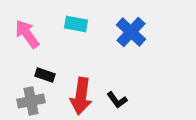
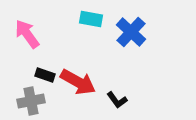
cyan rectangle: moved 15 px right, 5 px up
red arrow: moved 3 px left, 14 px up; rotated 69 degrees counterclockwise
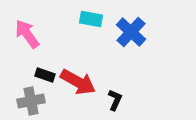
black L-shape: moved 2 px left; rotated 120 degrees counterclockwise
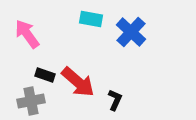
red arrow: rotated 12 degrees clockwise
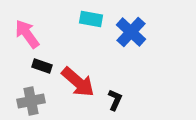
black rectangle: moved 3 px left, 9 px up
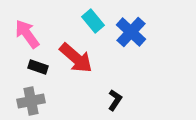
cyan rectangle: moved 2 px right, 2 px down; rotated 40 degrees clockwise
black rectangle: moved 4 px left, 1 px down
red arrow: moved 2 px left, 24 px up
black L-shape: rotated 10 degrees clockwise
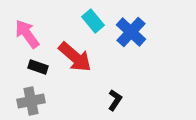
red arrow: moved 1 px left, 1 px up
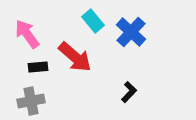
black rectangle: rotated 24 degrees counterclockwise
black L-shape: moved 14 px right, 8 px up; rotated 10 degrees clockwise
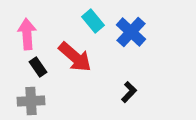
pink arrow: rotated 32 degrees clockwise
black rectangle: rotated 60 degrees clockwise
gray cross: rotated 8 degrees clockwise
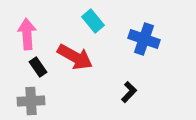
blue cross: moved 13 px right, 7 px down; rotated 24 degrees counterclockwise
red arrow: rotated 12 degrees counterclockwise
